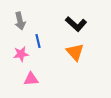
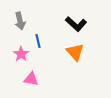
pink star: rotated 28 degrees counterclockwise
pink triangle: rotated 14 degrees clockwise
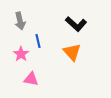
orange triangle: moved 3 px left
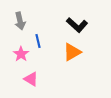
black L-shape: moved 1 px right, 1 px down
orange triangle: rotated 42 degrees clockwise
pink triangle: rotated 21 degrees clockwise
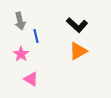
blue line: moved 2 px left, 5 px up
orange triangle: moved 6 px right, 1 px up
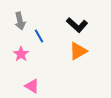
blue line: moved 3 px right; rotated 16 degrees counterclockwise
pink triangle: moved 1 px right, 7 px down
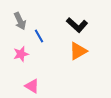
gray arrow: rotated 12 degrees counterclockwise
pink star: rotated 21 degrees clockwise
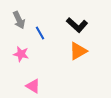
gray arrow: moved 1 px left, 1 px up
blue line: moved 1 px right, 3 px up
pink star: rotated 28 degrees clockwise
pink triangle: moved 1 px right
